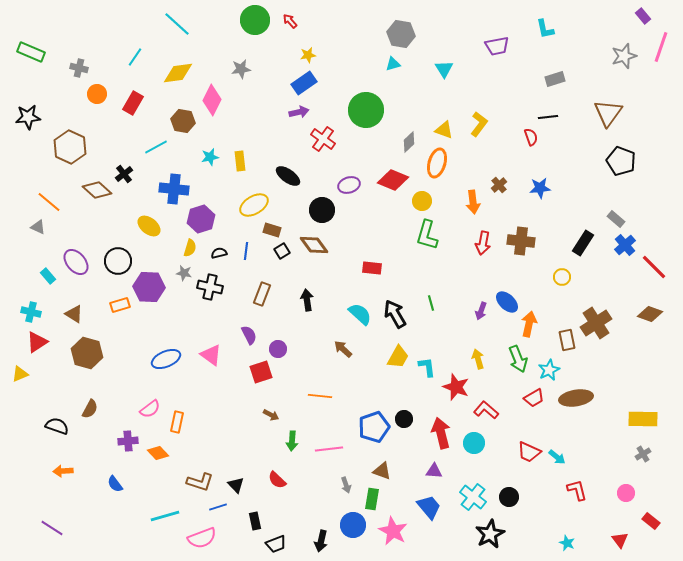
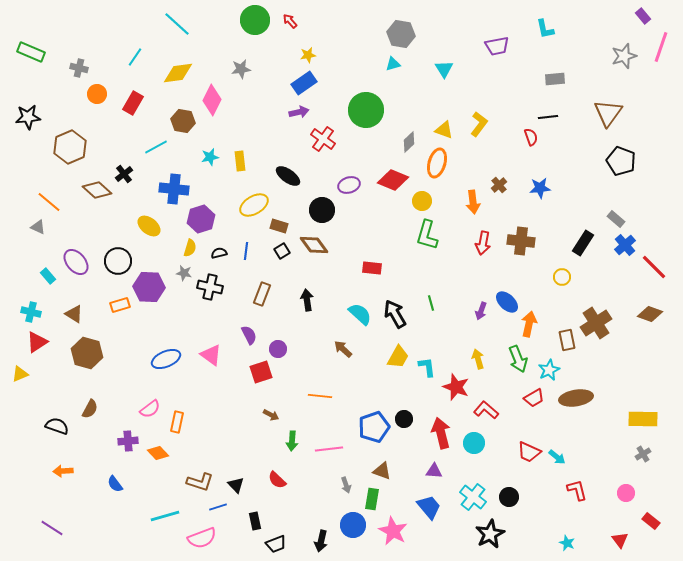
gray rectangle at (555, 79): rotated 12 degrees clockwise
brown hexagon at (70, 147): rotated 12 degrees clockwise
brown rectangle at (272, 230): moved 7 px right, 4 px up
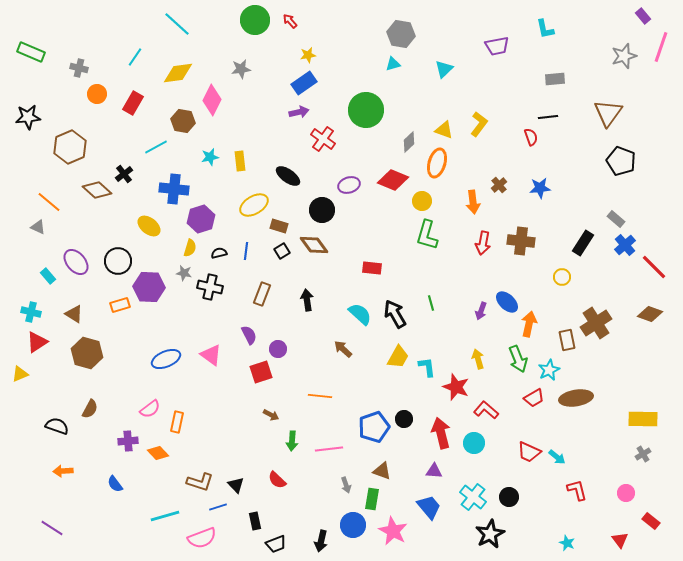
cyan triangle at (444, 69): rotated 18 degrees clockwise
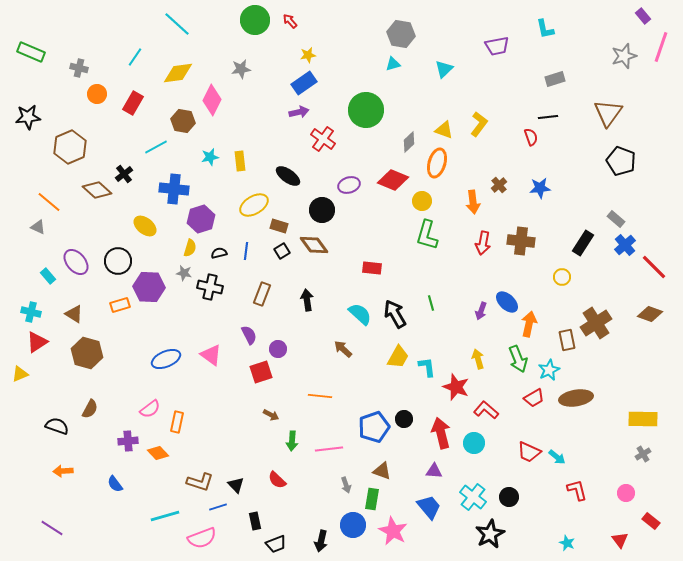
gray rectangle at (555, 79): rotated 12 degrees counterclockwise
yellow ellipse at (149, 226): moved 4 px left
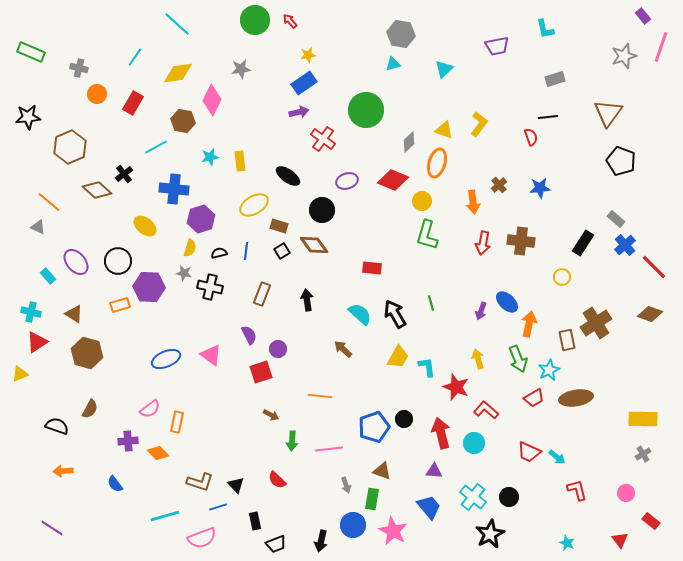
purple ellipse at (349, 185): moved 2 px left, 4 px up
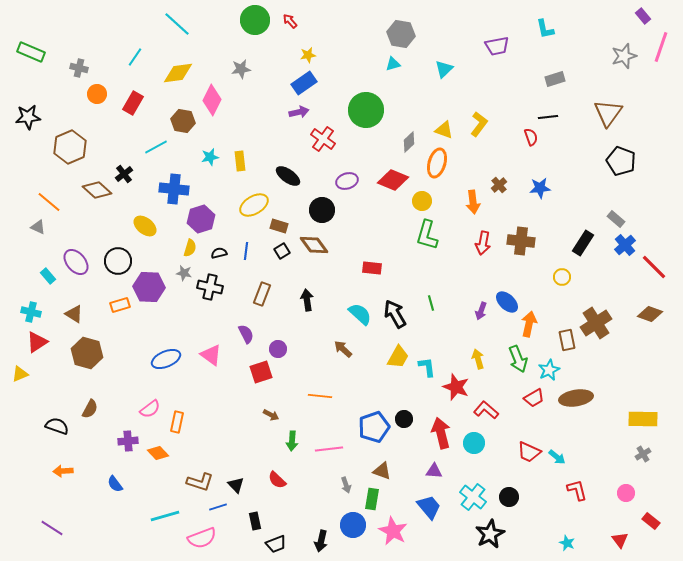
purple semicircle at (249, 335): moved 3 px left, 1 px up
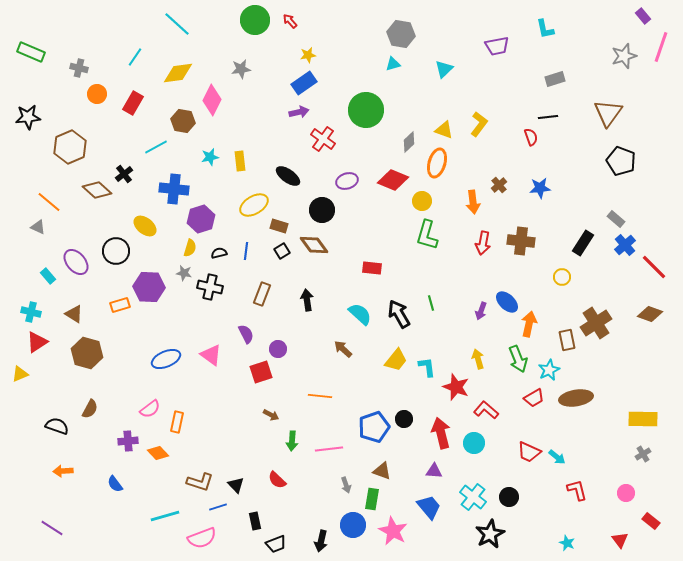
black circle at (118, 261): moved 2 px left, 10 px up
black arrow at (395, 314): moved 4 px right
yellow trapezoid at (398, 357): moved 2 px left, 3 px down; rotated 10 degrees clockwise
